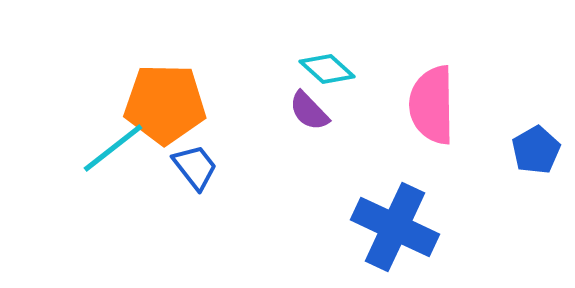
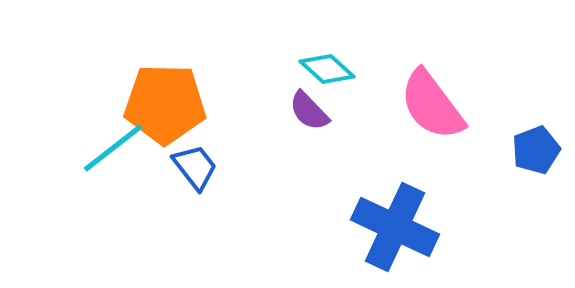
pink semicircle: rotated 36 degrees counterclockwise
blue pentagon: rotated 9 degrees clockwise
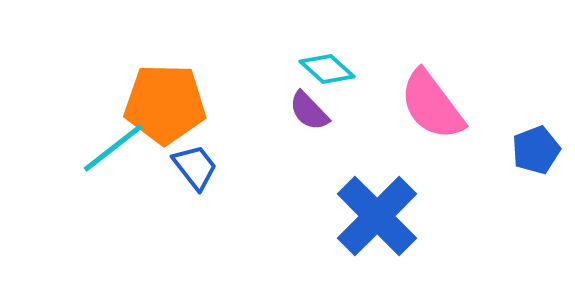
blue cross: moved 18 px left, 11 px up; rotated 20 degrees clockwise
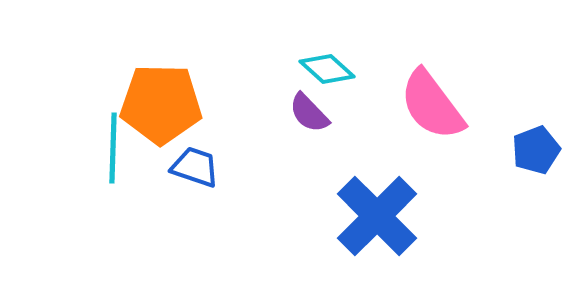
orange pentagon: moved 4 px left
purple semicircle: moved 2 px down
cyan line: rotated 50 degrees counterclockwise
blue trapezoid: rotated 33 degrees counterclockwise
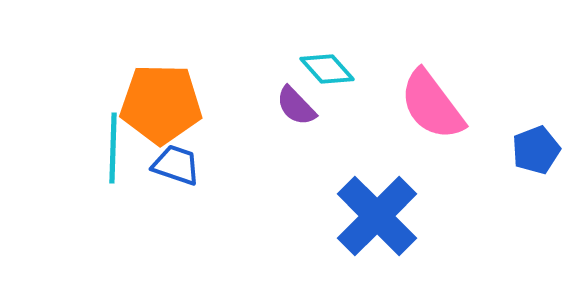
cyan diamond: rotated 6 degrees clockwise
purple semicircle: moved 13 px left, 7 px up
blue trapezoid: moved 19 px left, 2 px up
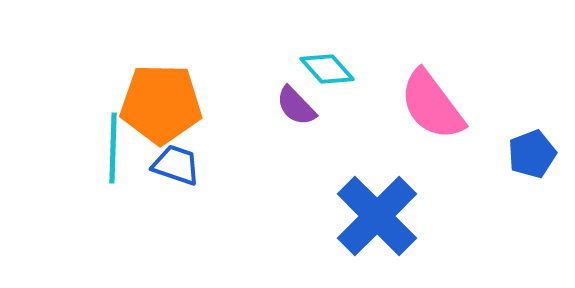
blue pentagon: moved 4 px left, 4 px down
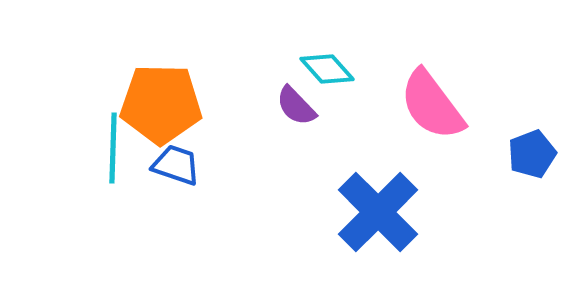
blue cross: moved 1 px right, 4 px up
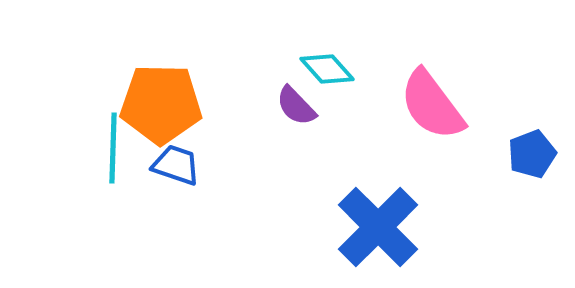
blue cross: moved 15 px down
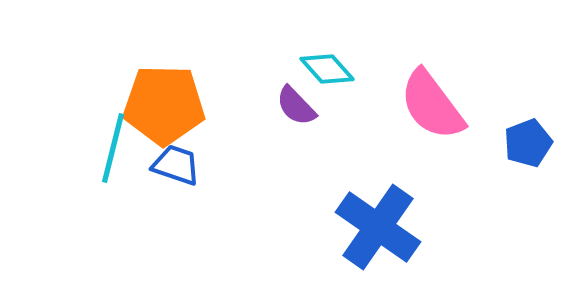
orange pentagon: moved 3 px right, 1 px down
cyan line: rotated 12 degrees clockwise
blue pentagon: moved 4 px left, 11 px up
blue cross: rotated 10 degrees counterclockwise
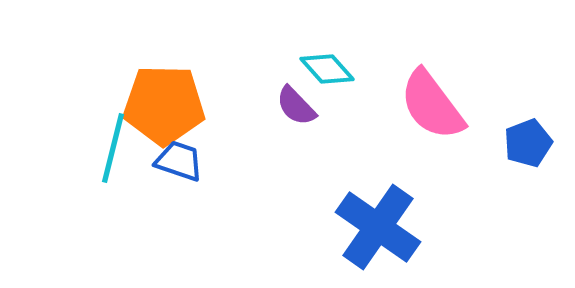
blue trapezoid: moved 3 px right, 4 px up
